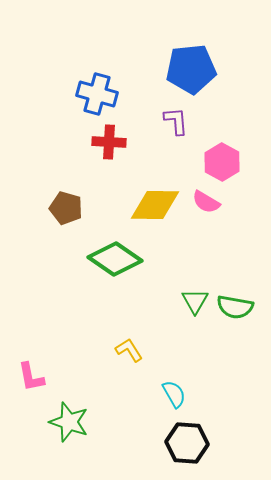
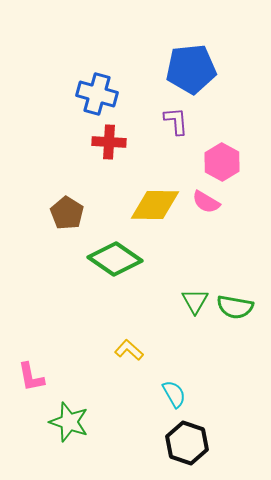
brown pentagon: moved 1 px right, 5 px down; rotated 16 degrees clockwise
yellow L-shape: rotated 16 degrees counterclockwise
black hexagon: rotated 15 degrees clockwise
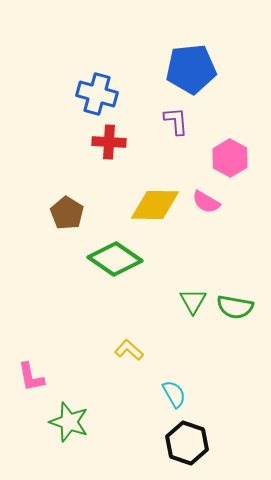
pink hexagon: moved 8 px right, 4 px up
green triangle: moved 2 px left
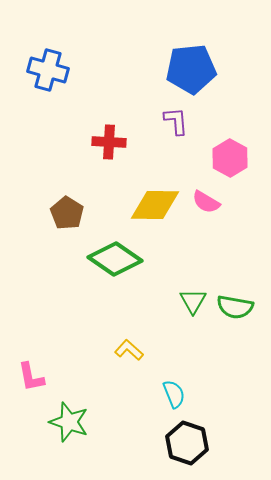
blue cross: moved 49 px left, 24 px up
cyan semicircle: rotated 8 degrees clockwise
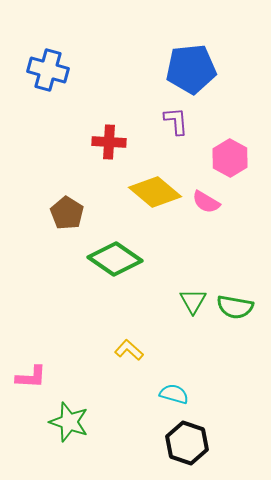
yellow diamond: moved 13 px up; rotated 39 degrees clockwise
pink L-shape: rotated 76 degrees counterclockwise
cyan semicircle: rotated 52 degrees counterclockwise
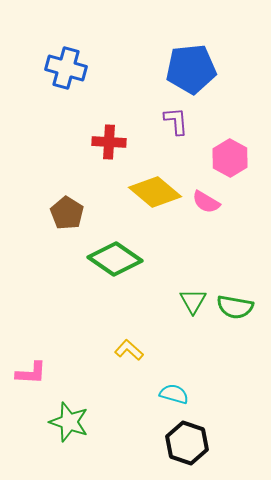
blue cross: moved 18 px right, 2 px up
pink L-shape: moved 4 px up
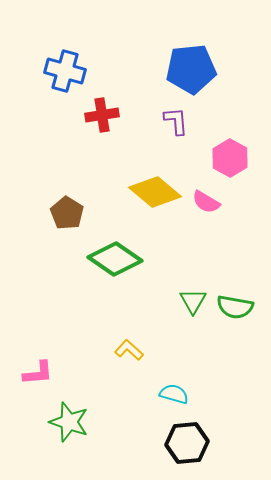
blue cross: moved 1 px left, 3 px down
red cross: moved 7 px left, 27 px up; rotated 12 degrees counterclockwise
pink L-shape: moved 7 px right; rotated 8 degrees counterclockwise
black hexagon: rotated 24 degrees counterclockwise
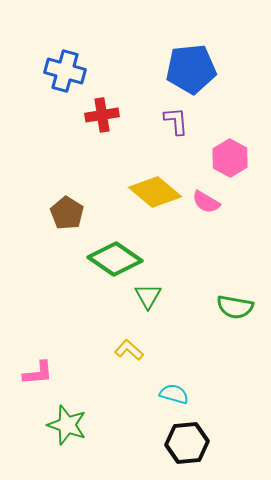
green triangle: moved 45 px left, 5 px up
green star: moved 2 px left, 3 px down
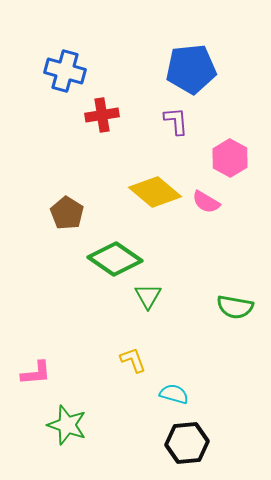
yellow L-shape: moved 4 px right, 10 px down; rotated 28 degrees clockwise
pink L-shape: moved 2 px left
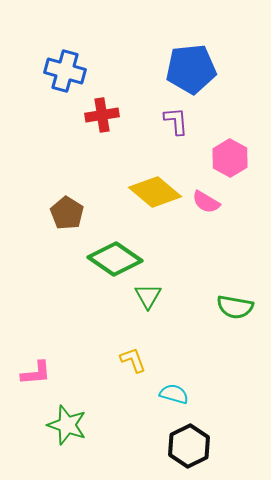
black hexagon: moved 2 px right, 3 px down; rotated 21 degrees counterclockwise
